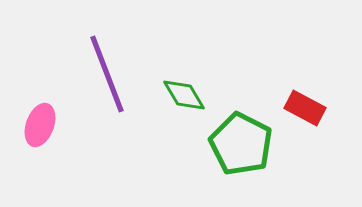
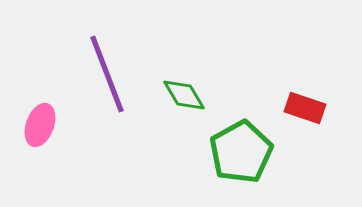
red rectangle: rotated 9 degrees counterclockwise
green pentagon: moved 8 px down; rotated 16 degrees clockwise
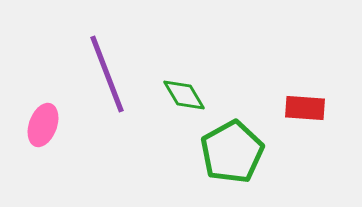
red rectangle: rotated 15 degrees counterclockwise
pink ellipse: moved 3 px right
green pentagon: moved 9 px left
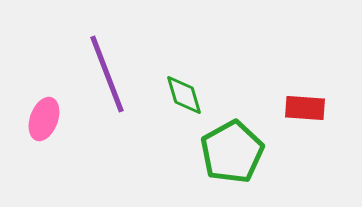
green diamond: rotated 15 degrees clockwise
pink ellipse: moved 1 px right, 6 px up
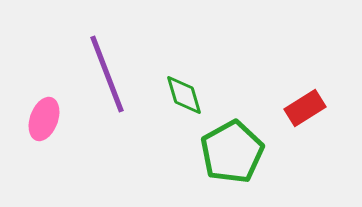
red rectangle: rotated 36 degrees counterclockwise
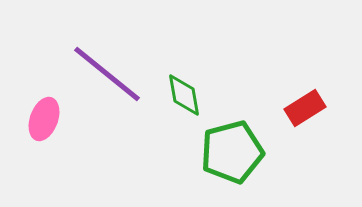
purple line: rotated 30 degrees counterclockwise
green diamond: rotated 6 degrees clockwise
green pentagon: rotated 14 degrees clockwise
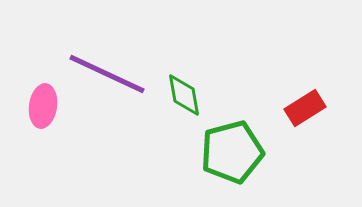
purple line: rotated 14 degrees counterclockwise
pink ellipse: moved 1 px left, 13 px up; rotated 12 degrees counterclockwise
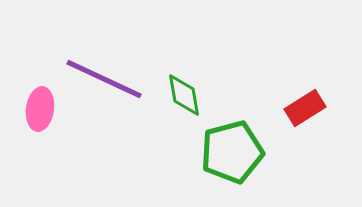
purple line: moved 3 px left, 5 px down
pink ellipse: moved 3 px left, 3 px down
